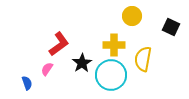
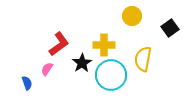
black square: moved 1 px left, 1 px down; rotated 30 degrees clockwise
yellow cross: moved 10 px left
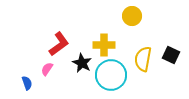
black square: moved 1 px right, 27 px down; rotated 30 degrees counterclockwise
black star: rotated 12 degrees counterclockwise
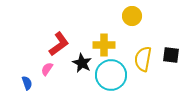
black square: rotated 18 degrees counterclockwise
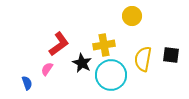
yellow cross: rotated 10 degrees counterclockwise
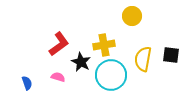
black star: moved 1 px left, 1 px up
pink semicircle: moved 11 px right, 8 px down; rotated 72 degrees clockwise
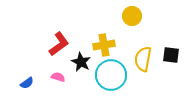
blue semicircle: rotated 72 degrees clockwise
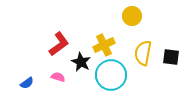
yellow cross: rotated 15 degrees counterclockwise
black square: moved 2 px down
yellow semicircle: moved 6 px up
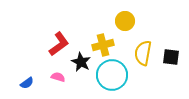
yellow circle: moved 7 px left, 5 px down
yellow cross: moved 1 px left; rotated 10 degrees clockwise
cyan circle: moved 1 px right
